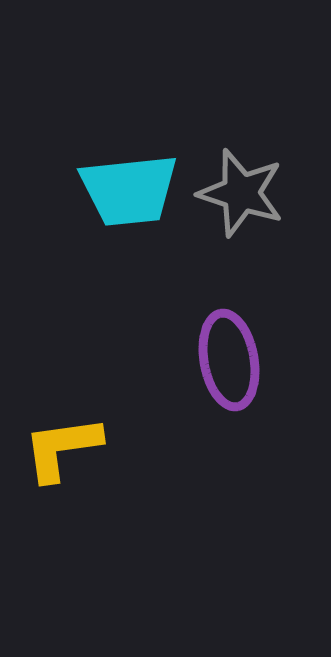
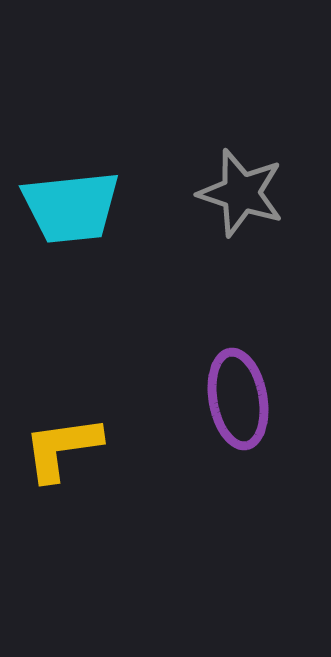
cyan trapezoid: moved 58 px left, 17 px down
purple ellipse: moved 9 px right, 39 px down
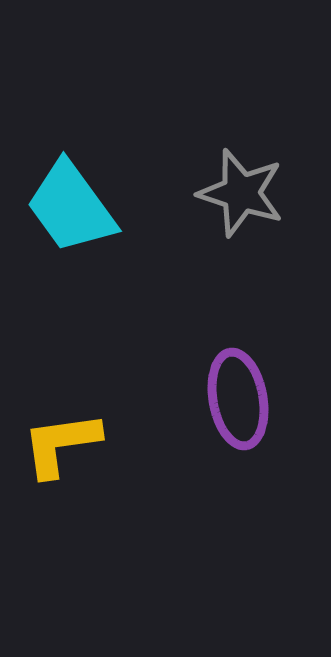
cyan trapezoid: rotated 60 degrees clockwise
yellow L-shape: moved 1 px left, 4 px up
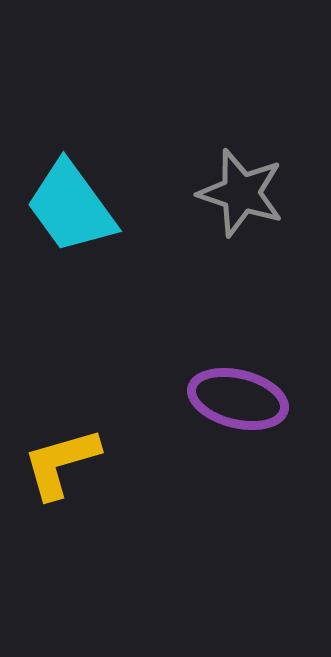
purple ellipse: rotated 66 degrees counterclockwise
yellow L-shape: moved 19 px down; rotated 8 degrees counterclockwise
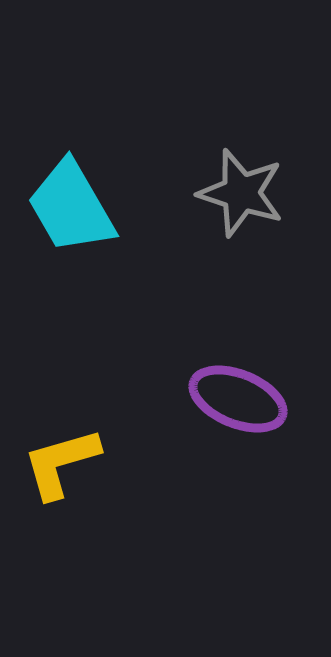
cyan trapezoid: rotated 6 degrees clockwise
purple ellipse: rotated 8 degrees clockwise
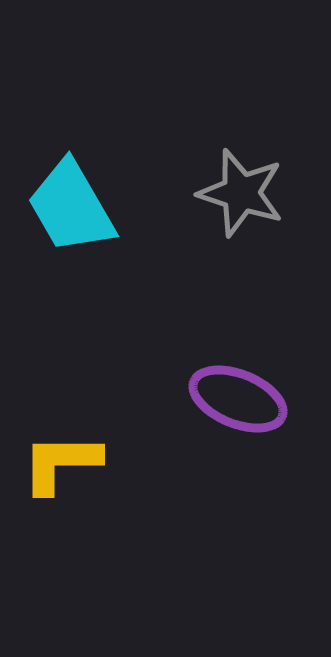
yellow L-shape: rotated 16 degrees clockwise
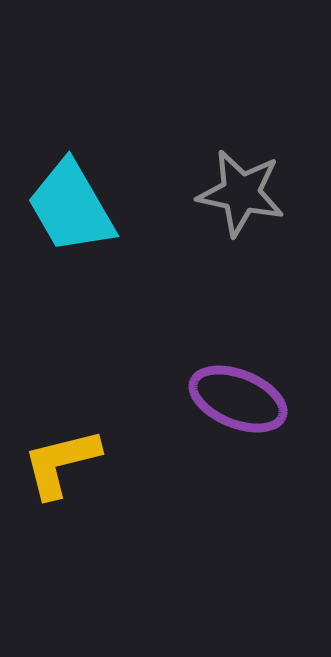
gray star: rotated 6 degrees counterclockwise
yellow L-shape: rotated 14 degrees counterclockwise
